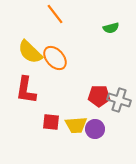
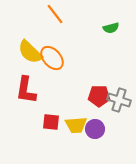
orange ellipse: moved 3 px left
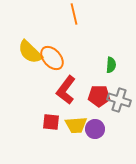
orange line: moved 19 px right; rotated 25 degrees clockwise
green semicircle: moved 37 px down; rotated 70 degrees counterclockwise
red L-shape: moved 40 px right; rotated 28 degrees clockwise
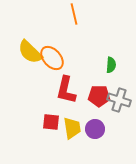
red L-shape: rotated 24 degrees counterclockwise
yellow trapezoid: moved 4 px left, 3 px down; rotated 95 degrees counterclockwise
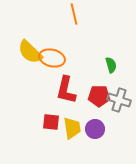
orange ellipse: rotated 35 degrees counterclockwise
green semicircle: rotated 21 degrees counterclockwise
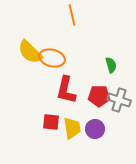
orange line: moved 2 px left, 1 px down
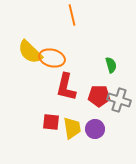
red L-shape: moved 3 px up
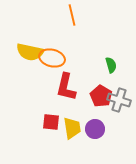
yellow semicircle: rotated 32 degrees counterclockwise
red pentagon: moved 2 px right; rotated 30 degrees clockwise
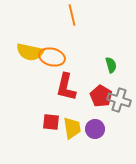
orange ellipse: moved 1 px up
